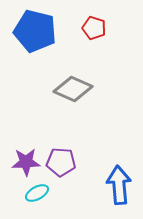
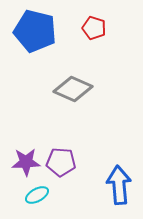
cyan ellipse: moved 2 px down
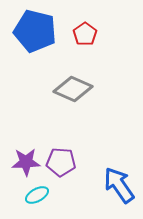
red pentagon: moved 9 px left, 6 px down; rotated 20 degrees clockwise
blue arrow: rotated 30 degrees counterclockwise
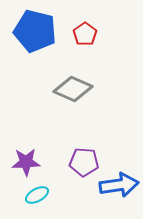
purple pentagon: moved 23 px right
blue arrow: rotated 117 degrees clockwise
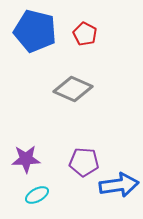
red pentagon: rotated 10 degrees counterclockwise
purple star: moved 3 px up
